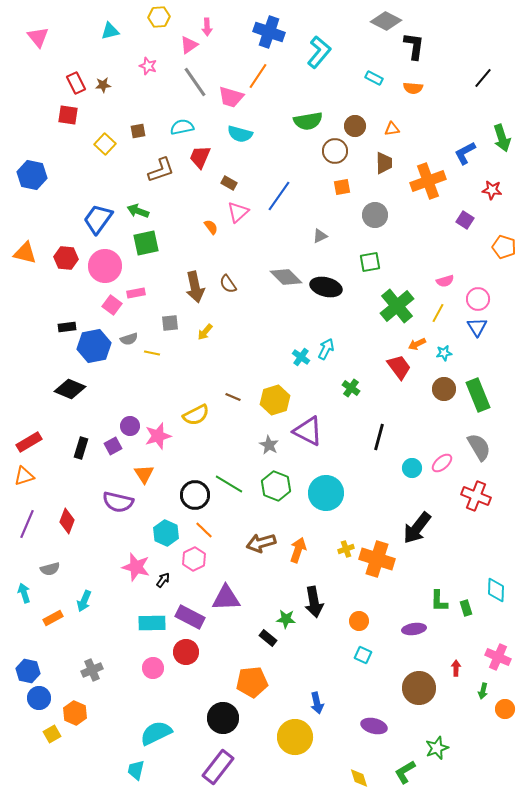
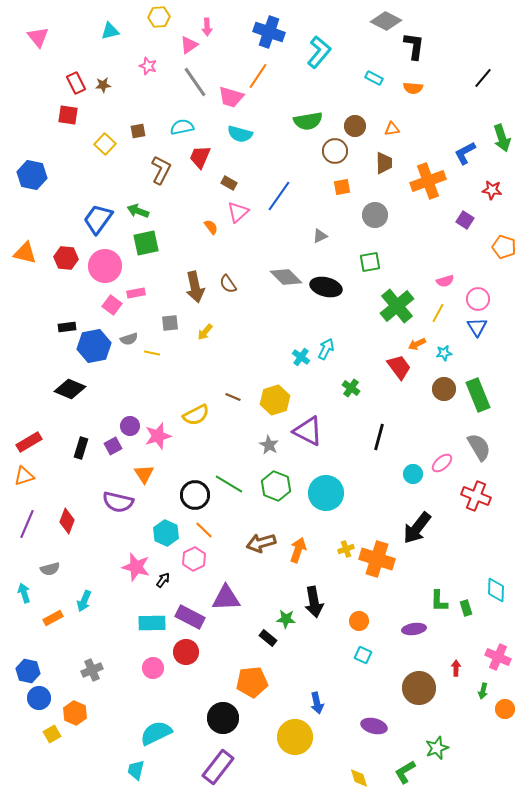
brown L-shape at (161, 170): rotated 44 degrees counterclockwise
cyan circle at (412, 468): moved 1 px right, 6 px down
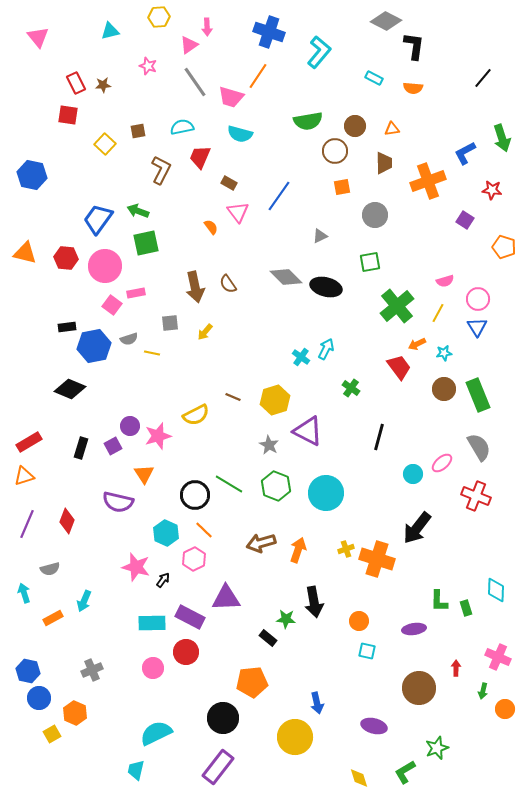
pink triangle at (238, 212): rotated 25 degrees counterclockwise
cyan square at (363, 655): moved 4 px right, 4 px up; rotated 12 degrees counterclockwise
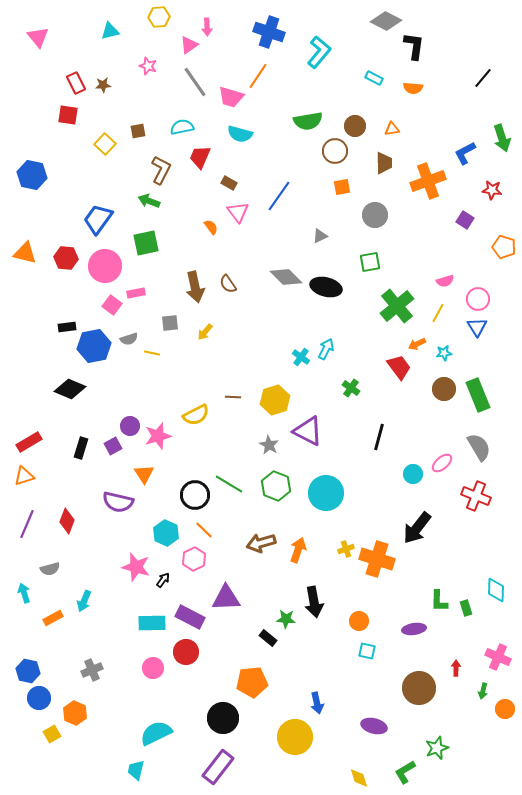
green arrow at (138, 211): moved 11 px right, 10 px up
brown line at (233, 397): rotated 21 degrees counterclockwise
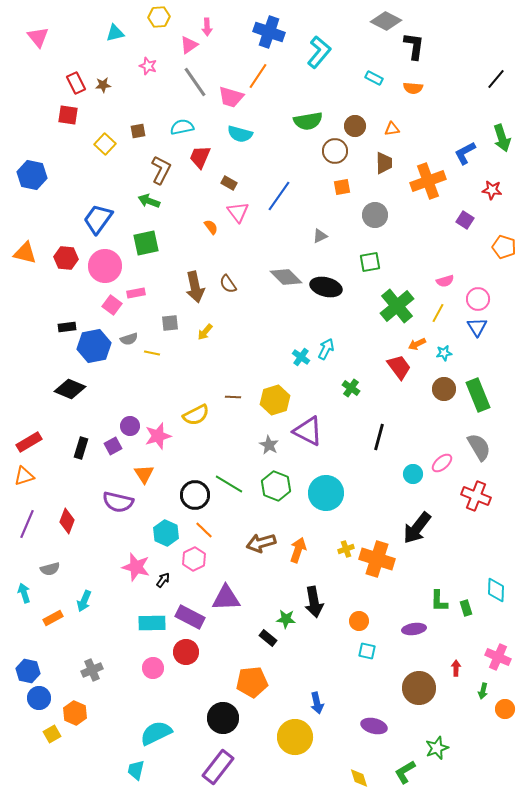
cyan triangle at (110, 31): moved 5 px right, 2 px down
black line at (483, 78): moved 13 px right, 1 px down
